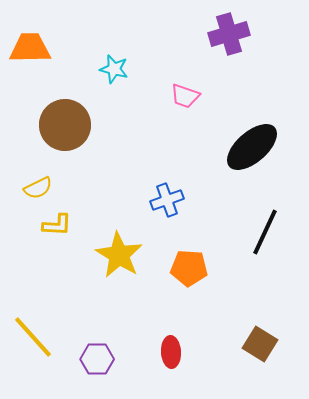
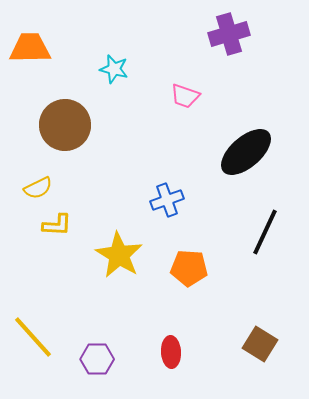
black ellipse: moved 6 px left, 5 px down
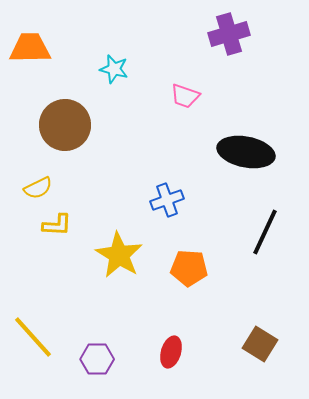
black ellipse: rotated 52 degrees clockwise
red ellipse: rotated 20 degrees clockwise
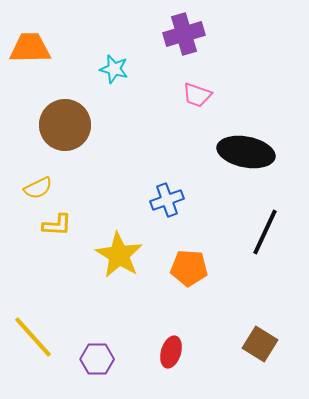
purple cross: moved 45 px left
pink trapezoid: moved 12 px right, 1 px up
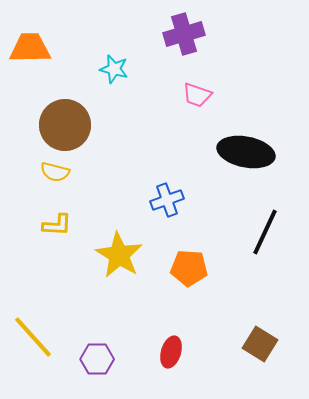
yellow semicircle: moved 17 px right, 16 px up; rotated 40 degrees clockwise
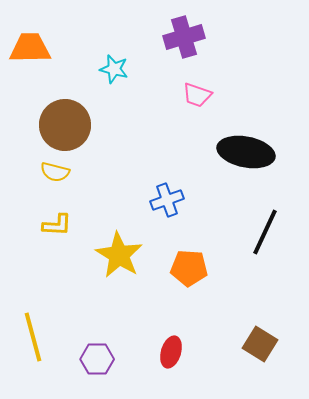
purple cross: moved 3 px down
yellow line: rotated 27 degrees clockwise
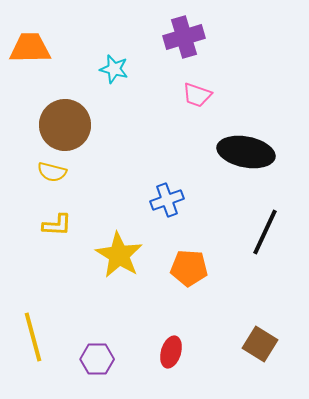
yellow semicircle: moved 3 px left
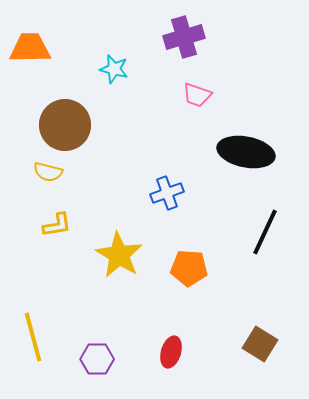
yellow semicircle: moved 4 px left
blue cross: moved 7 px up
yellow L-shape: rotated 12 degrees counterclockwise
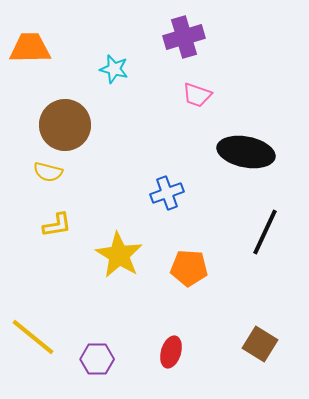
yellow line: rotated 36 degrees counterclockwise
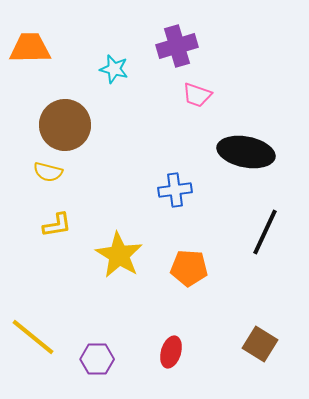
purple cross: moved 7 px left, 9 px down
blue cross: moved 8 px right, 3 px up; rotated 12 degrees clockwise
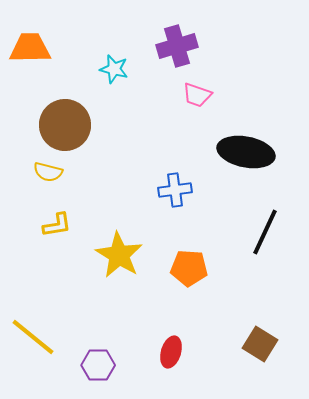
purple hexagon: moved 1 px right, 6 px down
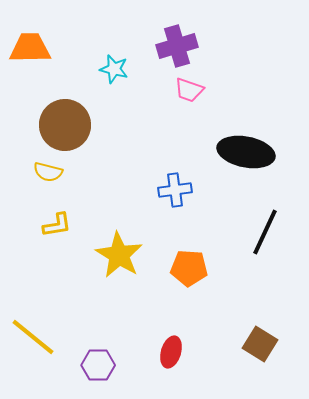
pink trapezoid: moved 8 px left, 5 px up
